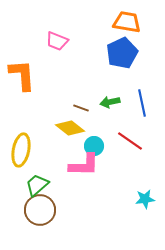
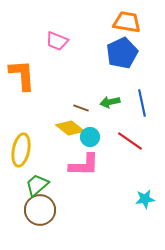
cyan circle: moved 4 px left, 9 px up
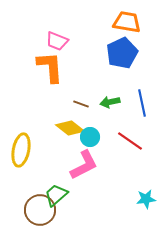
orange L-shape: moved 28 px right, 8 px up
brown line: moved 4 px up
pink L-shape: rotated 28 degrees counterclockwise
green trapezoid: moved 19 px right, 10 px down
cyan star: moved 1 px right
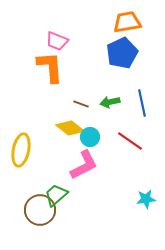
orange trapezoid: rotated 20 degrees counterclockwise
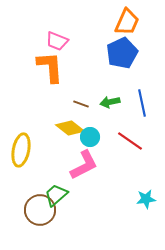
orange trapezoid: rotated 124 degrees clockwise
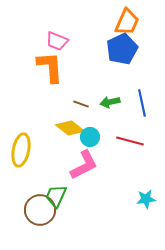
blue pentagon: moved 4 px up
red line: rotated 20 degrees counterclockwise
green trapezoid: moved 1 px down; rotated 25 degrees counterclockwise
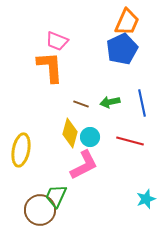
yellow diamond: moved 5 px down; rotated 68 degrees clockwise
cyan star: rotated 12 degrees counterclockwise
